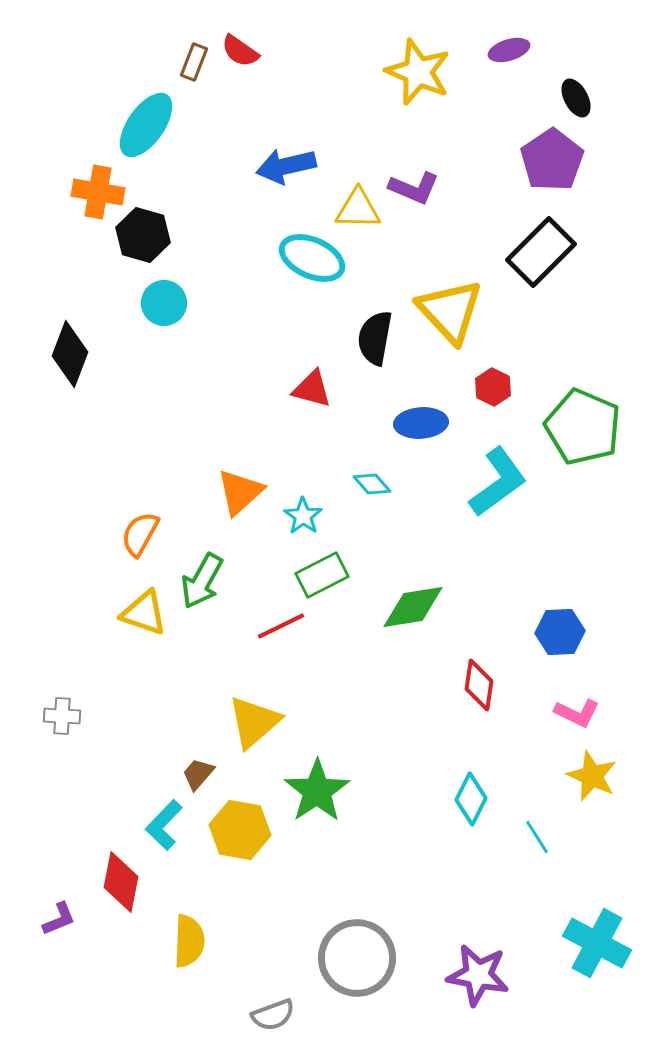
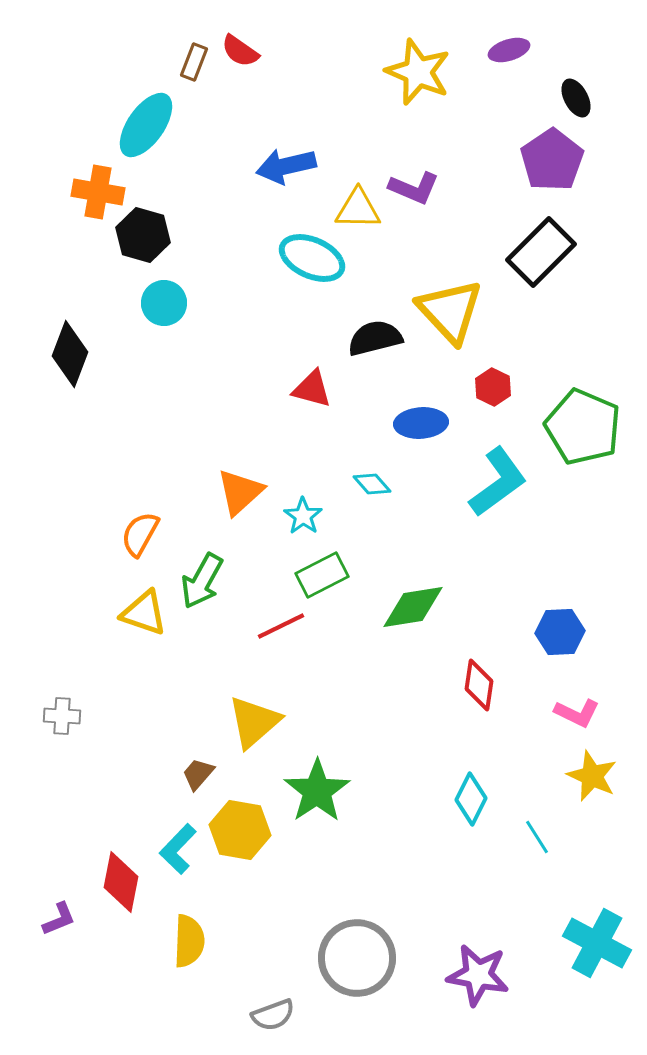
black semicircle at (375, 338): rotated 66 degrees clockwise
cyan L-shape at (164, 825): moved 14 px right, 24 px down
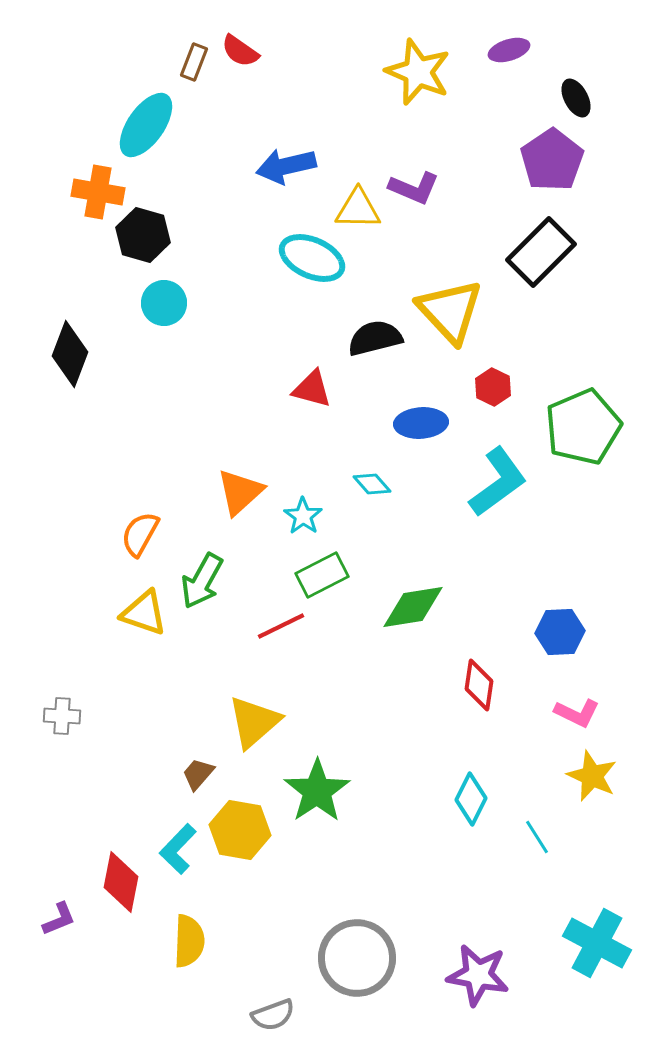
green pentagon at (583, 427): rotated 26 degrees clockwise
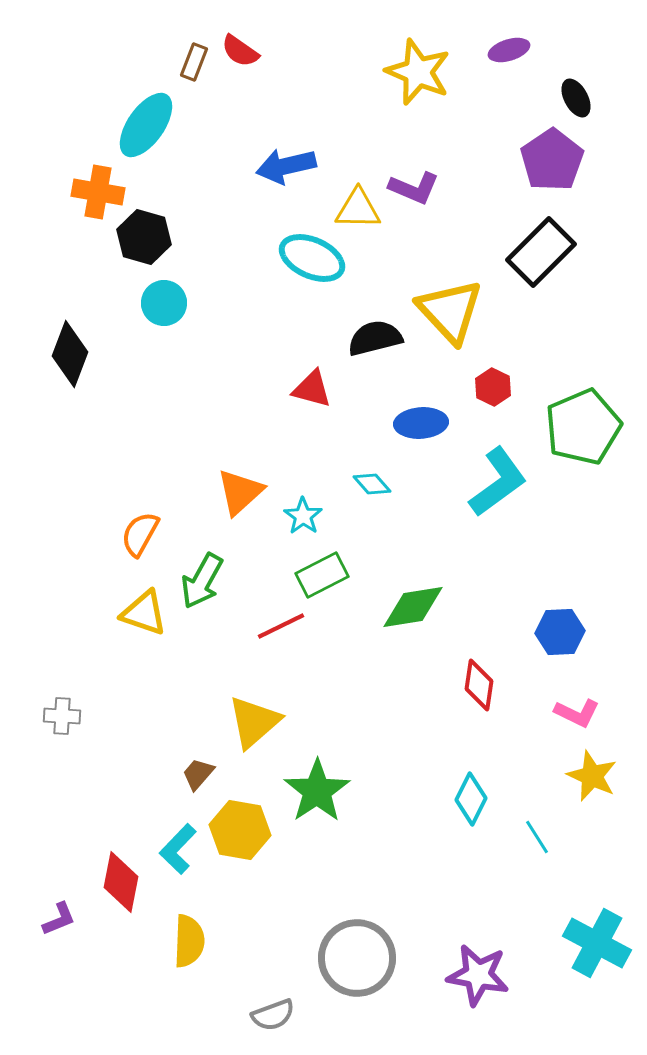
black hexagon at (143, 235): moved 1 px right, 2 px down
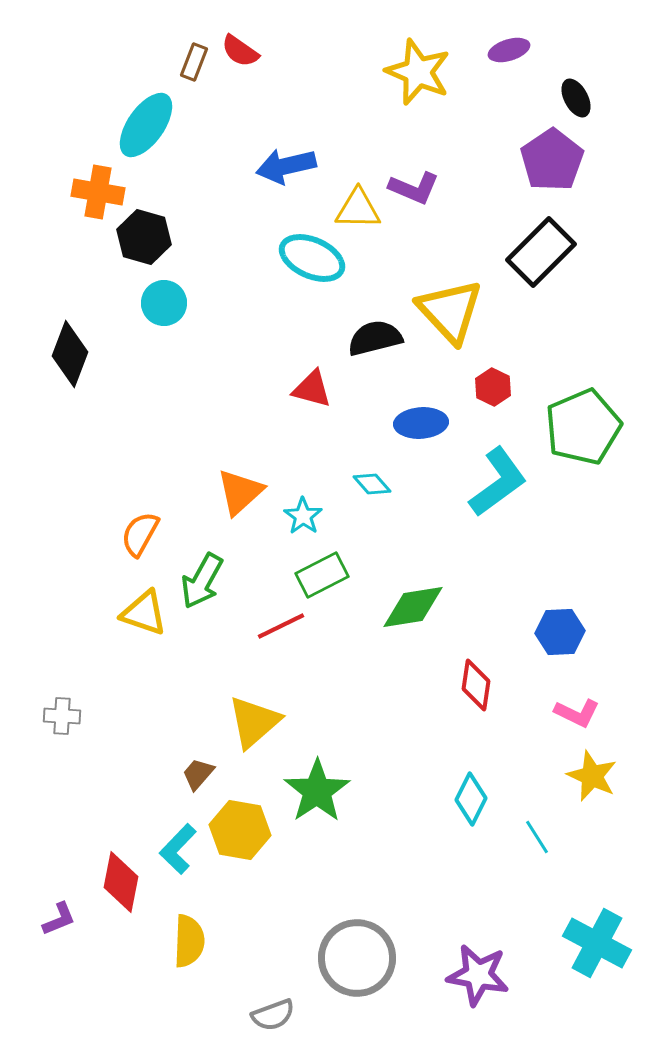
red diamond at (479, 685): moved 3 px left
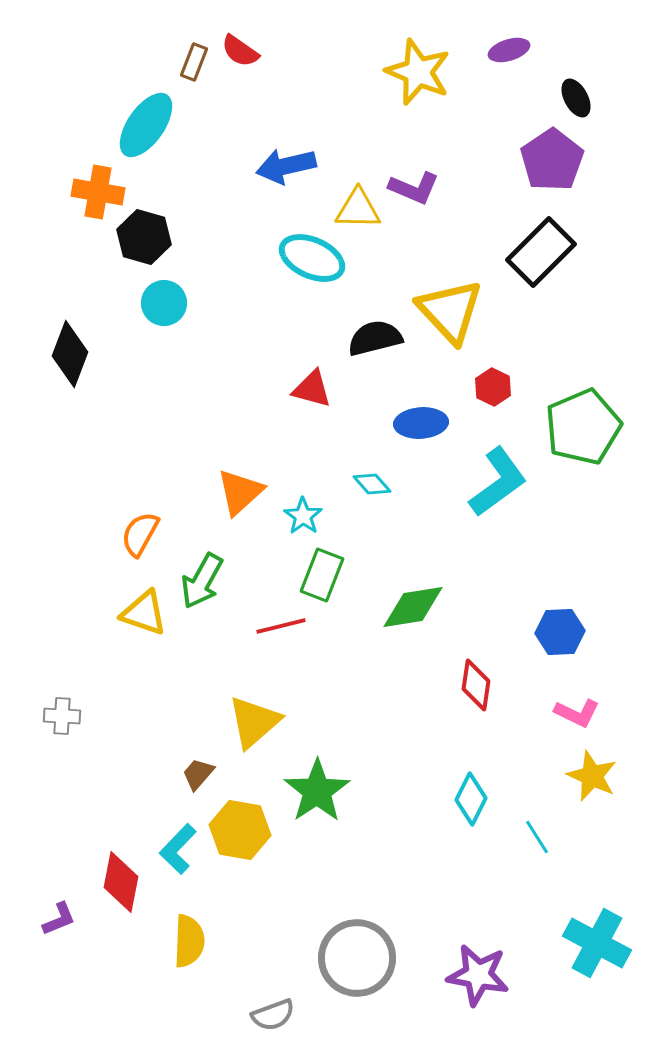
green rectangle at (322, 575): rotated 42 degrees counterclockwise
red line at (281, 626): rotated 12 degrees clockwise
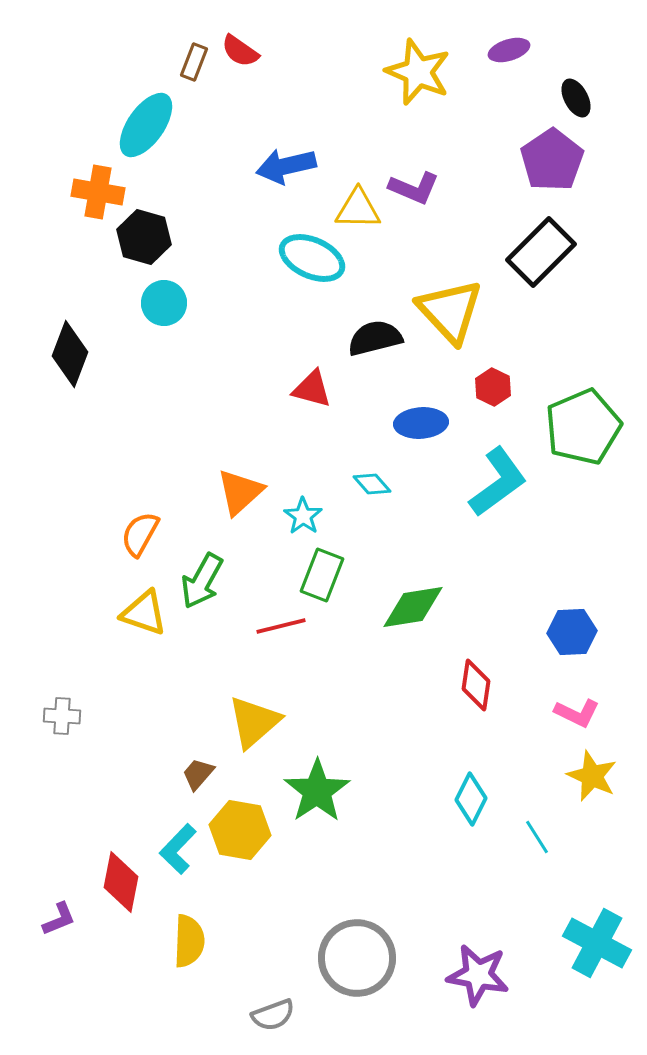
blue hexagon at (560, 632): moved 12 px right
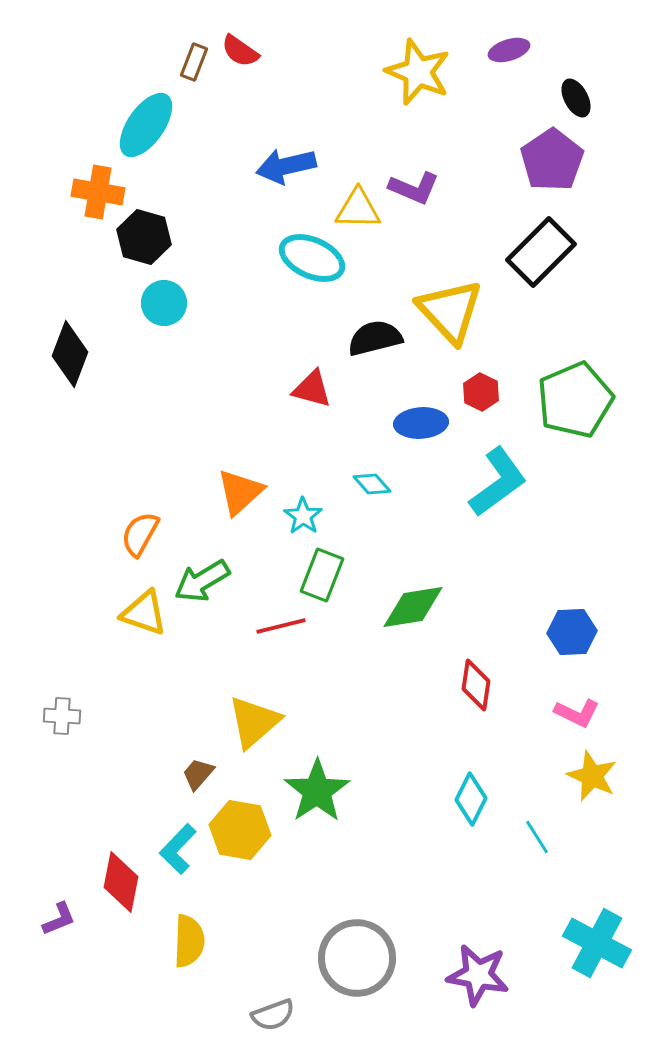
red hexagon at (493, 387): moved 12 px left, 5 px down
green pentagon at (583, 427): moved 8 px left, 27 px up
green arrow at (202, 581): rotated 30 degrees clockwise
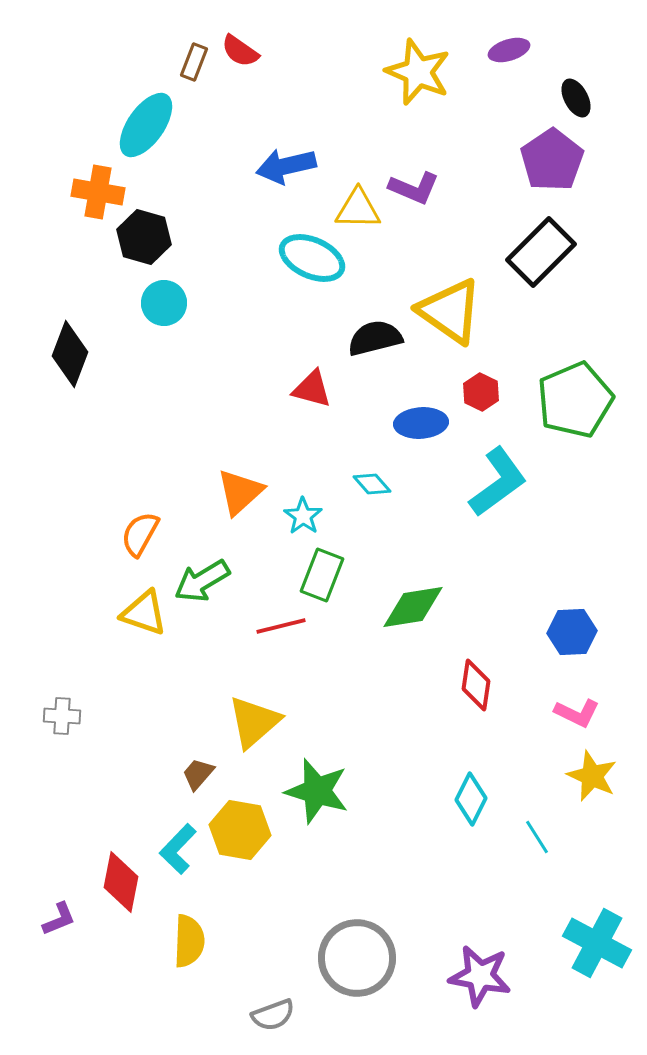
yellow triangle at (450, 311): rotated 12 degrees counterclockwise
green star at (317, 791): rotated 22 degrees counterclockwise
purple star at (478, 975): moved 2 px right, 1 px down
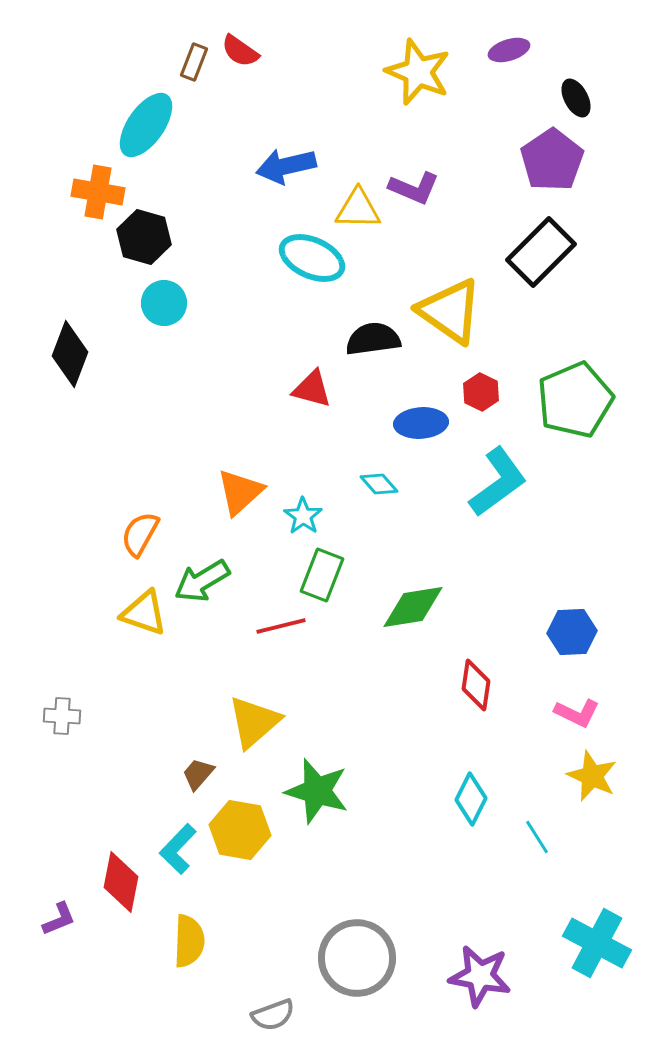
black semicircle at (375, 338): moved 2 px left, 1 px down; rotated 6 degrees clockwise
cyan diamond at (372, 484): moved 7 px right
